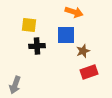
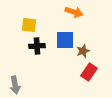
blue square: moved 1 px left, 5 px down
red rectangle: rotated 36 degrees counterclockwise
gray arrow: rotated 30 degrees counterclockwise
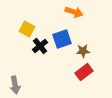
yellow square: moved 2 px left, 4 px down; rotated 21 degrees clockwise
blue square: moved 3 px left, 1 px up; rotated 18 degrees counterclockwise
black cross: moved 3 px right; rotated 35 degrees counterclockwise
brown star: rotated 16 degrees clockwise
red rectangle: moved 5 px left; rotated 18 degrees clockwise
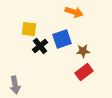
yellow square: moved 2 px right; rotated 21 degrees counterclockwise
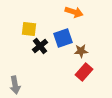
blue square: moved 1 px right, 1 px up
brown star: moved 2 px left
red rectangle: rotated 12 degrees counterclockwise
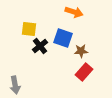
blue square: rotated 36 degrees clockwise
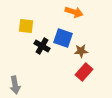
yellow square: moved 3 px left, 3 px up
black cross: moved 2 px right; rotated 21 degrees counterclockwise
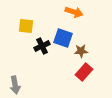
black cross: rotated 35 degrees clockwise
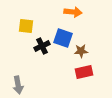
orange arrow: moved 1 px left; rotated 12 degrees counterclockwise
red rectangle: rotated 36 degrees clockwise
gray arrow: moved 3 px right
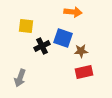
gray arrow: moved 2 px right, 7 px up; rotated 30 degrees clockwise
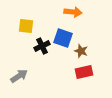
brown star: rotated 24 degrees clockwise
gray arrow: moved 1 px left, 2 px up; rotated 144 degrees counterclockwise
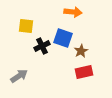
brown star: rotated 24 degrees clockwise
